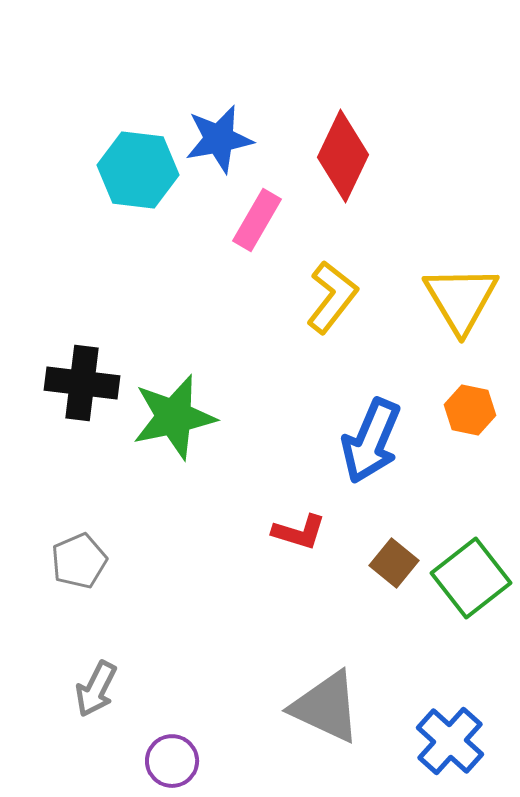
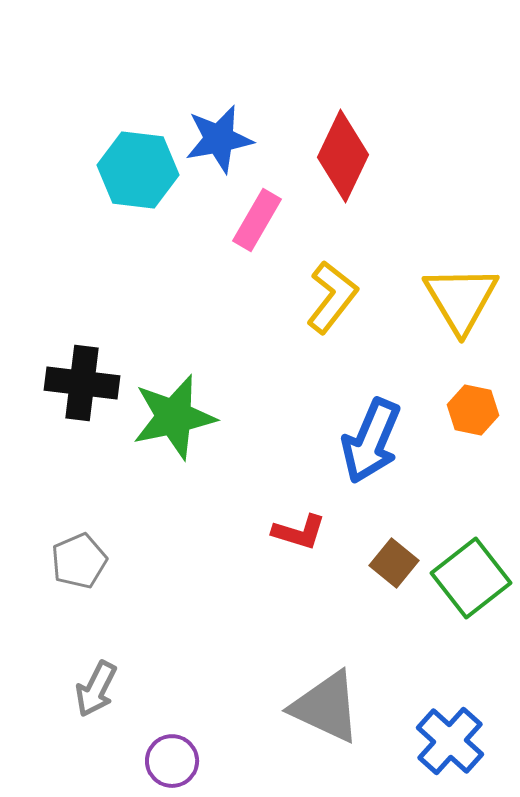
orange hexagon: moved 3 px right
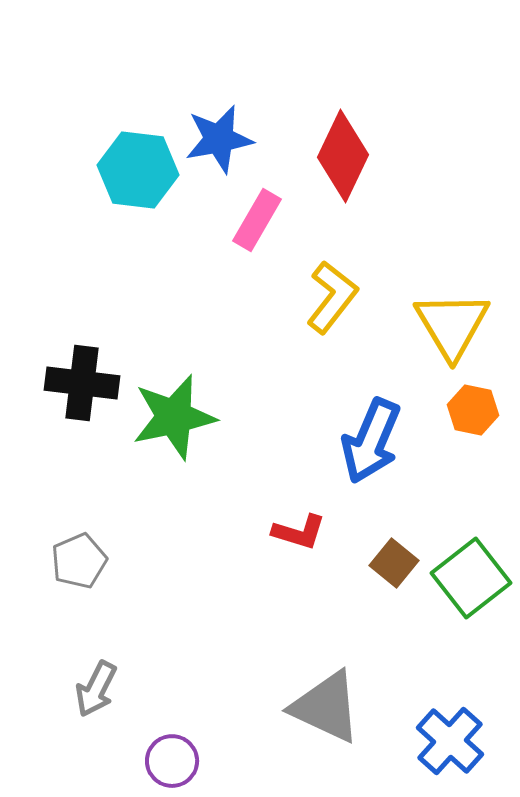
yellow triangle: moved 9 px left, 26 px down
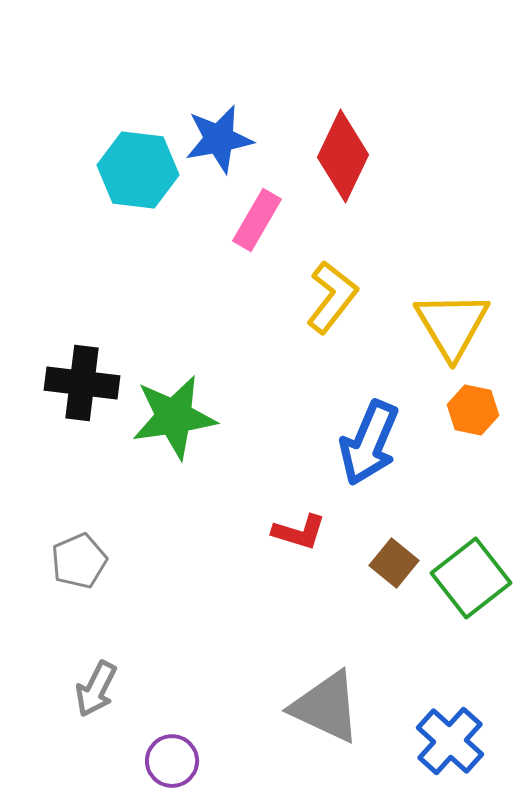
green star: rotated 4 degrees clockwise
blue arrow: moved 2 px left, 2 px down
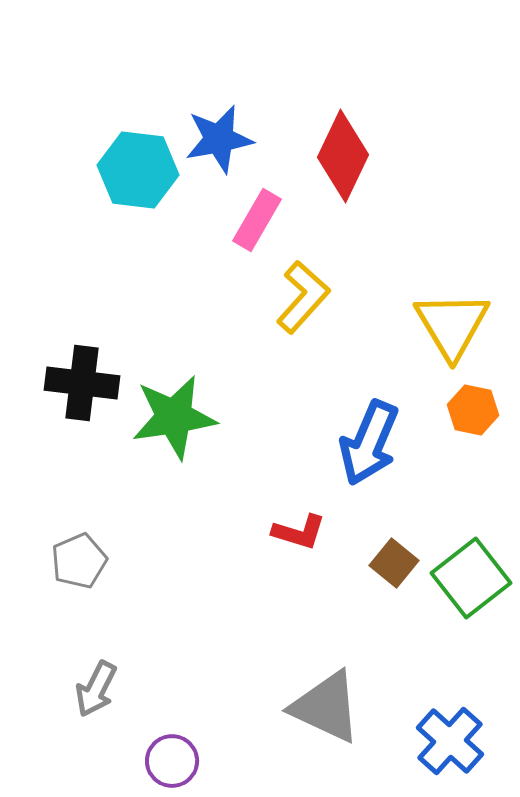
yellow L-shape: moved 29 px left; rotated 4 degrees clockwise
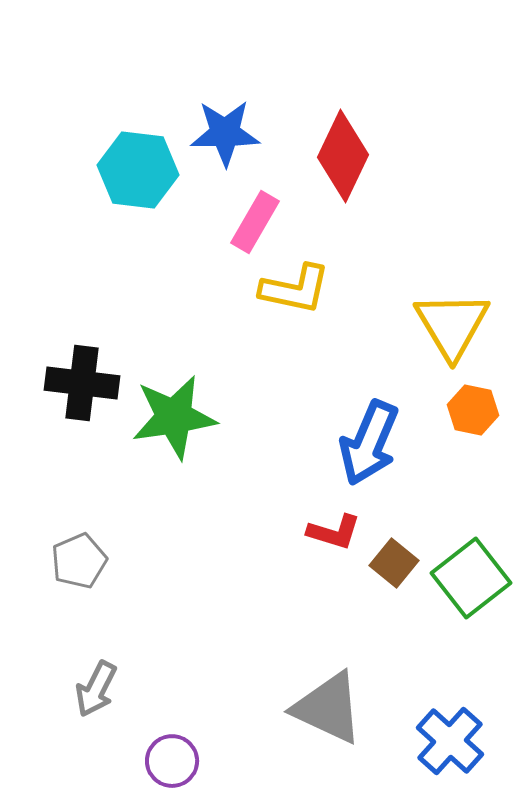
blue star: moved 6 px right, 6 px up; rotated 10 degrees clockwise
pink rectangle: moved 2 px left, 2 px down
yellow L-shape: moved 8 px left, 8 px up; rotated 60 degrees clockwise
red L-shape: moved 35 px right
gray triangle: moved 2 px right, 1 px down
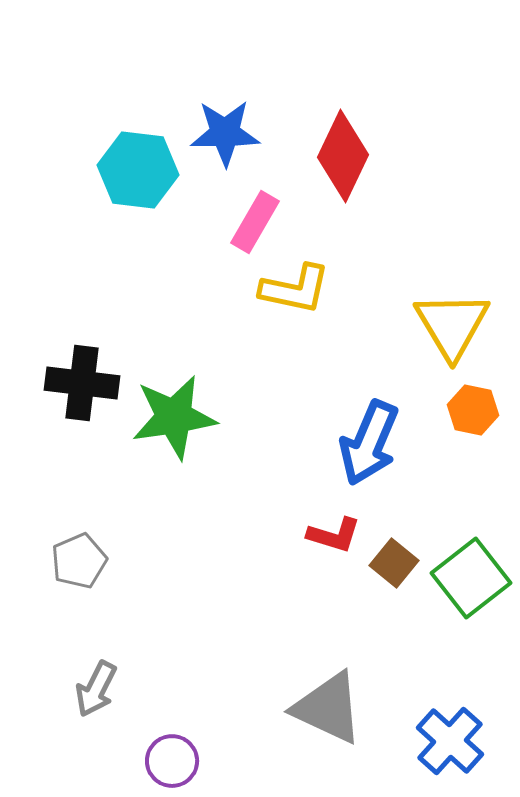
red L-shape: moved 3 px down
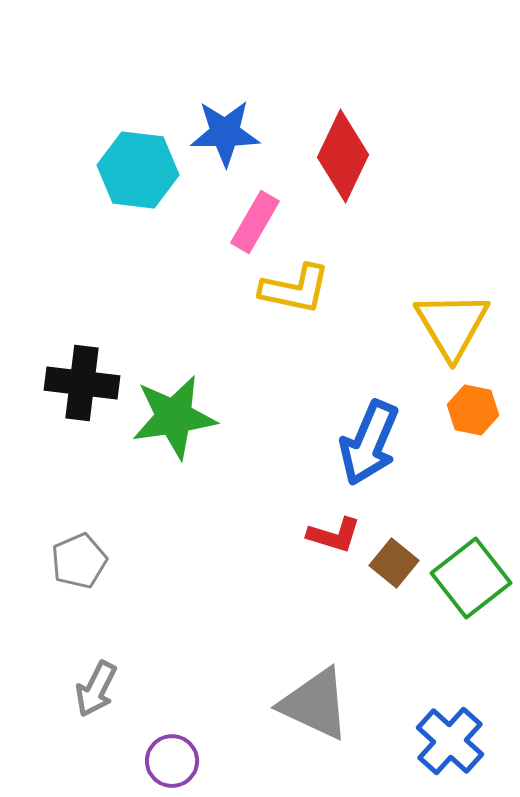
gray triangle: moved 13 px left, 4 px up
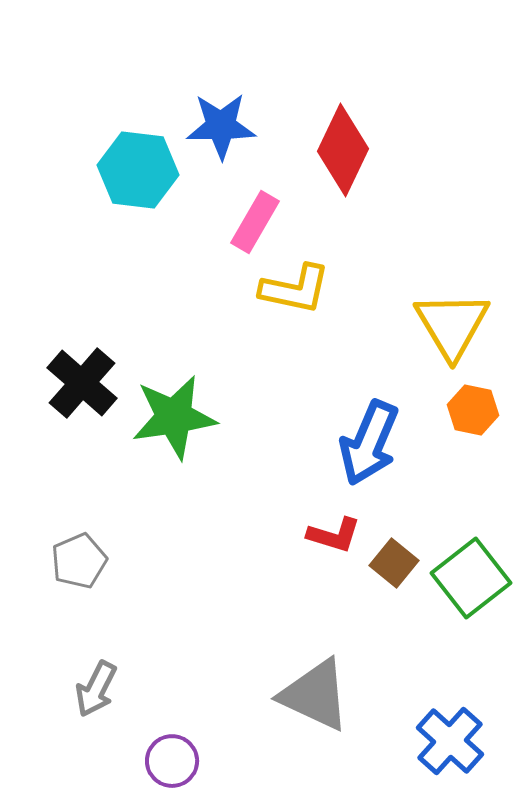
blue star: moved 4 px left, 7 px up
red diamond: moved 6 px up
black cross: rotated 34 degrees clockwise
gray triangle: moved 9 px up
